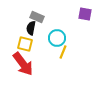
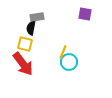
gray rectangle: rotated 32 degrees counterclockwise
cyan circle: moved 12 px right, 24 px down
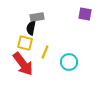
yellow square: moved 1 px up
yellow line: moved 18 px left
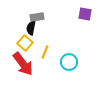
yellow square: rotated 28 degrees clockwise
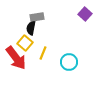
purple square: rotated 32 degrees clockwise
yellow line: moved 2 px left, 1 px down
red arrow: moved 7 px left, 6 px up
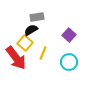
purple square: moved 16 px left, 21 px down
black semicircle: moved 2 px down; rotated 48 degrees clockwise
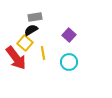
gray rectangle: moved 2 px left
yellow line: rotated 32 degrees counterclockwise
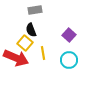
gray rectangle: moved 7 px up
black semicircle: rotated 80 degrees counterclockwise
red arrow: rotated 30 degrees counterclockwise
cyan circle: moved 2 px up
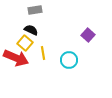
black semicircle: rotated 136 degrees clockwise
purple square: moved 19 px right
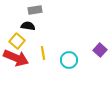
black semicircle: moved 3 px left, 4 px up; rotated 16 degrees counterclockwise
purple square: moved 12 px right, 15 px down
yellow square: moved 8 px left, 2 px up
